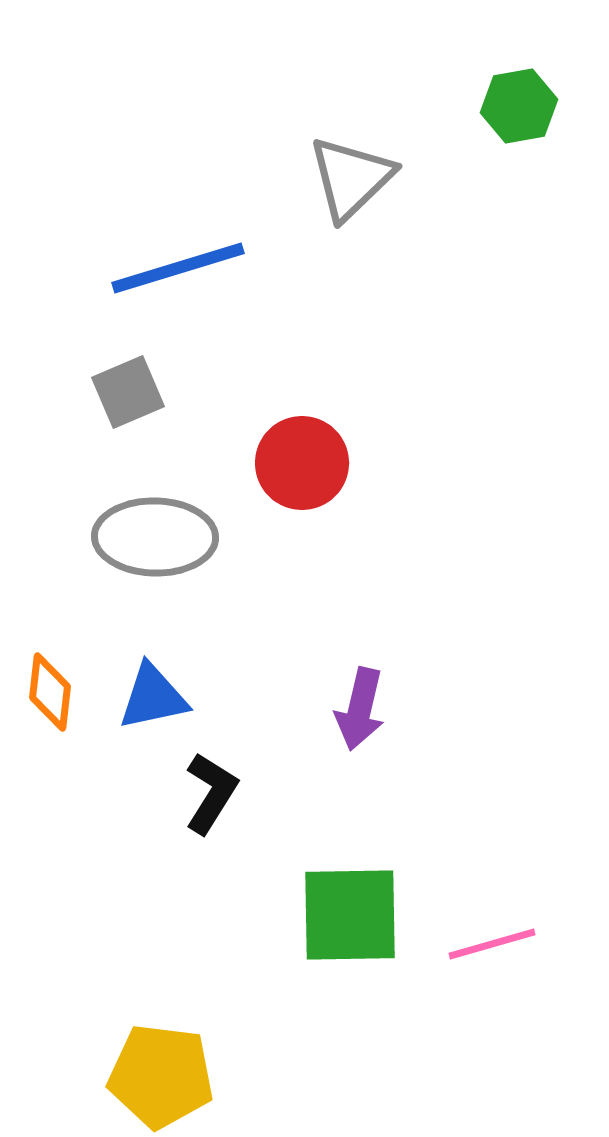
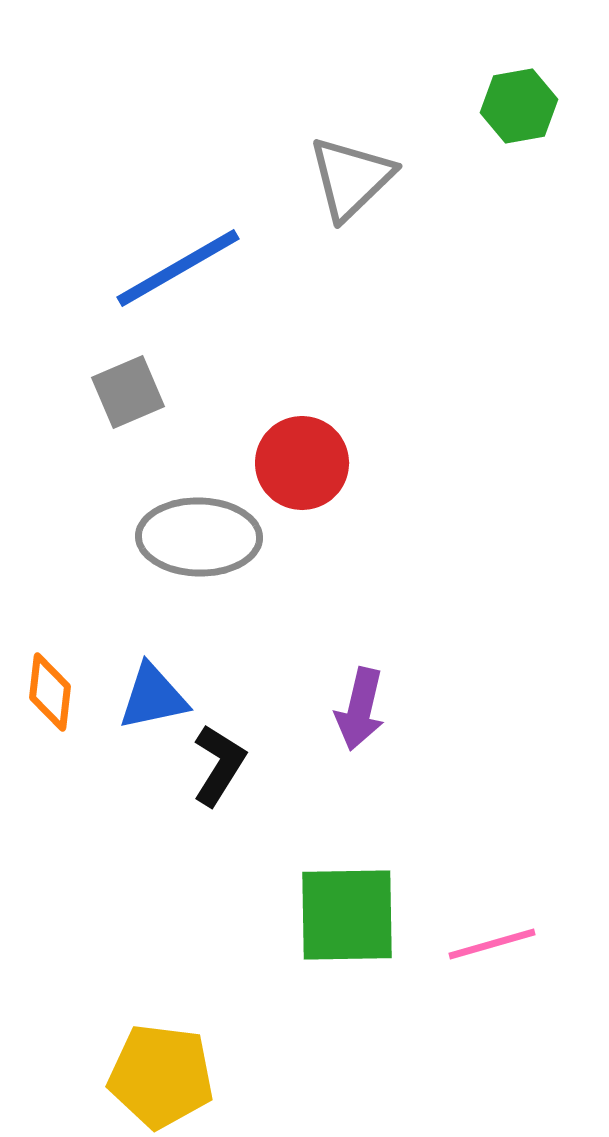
blue line: rotated 13 degrees counterclockwise
gray ellipse: moved 44 px right
black L-shape: moved 8 px right, 28 px up
green square: moved 3 px left
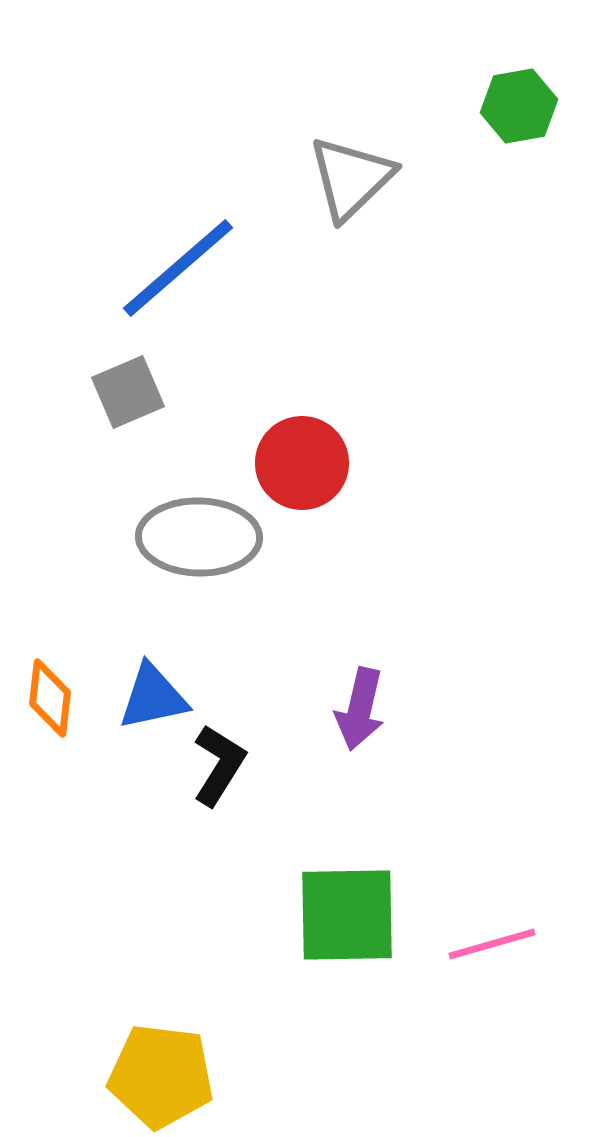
blue line: rotated 11 degrees counterclockwise
orange diamond: moved 6 px down
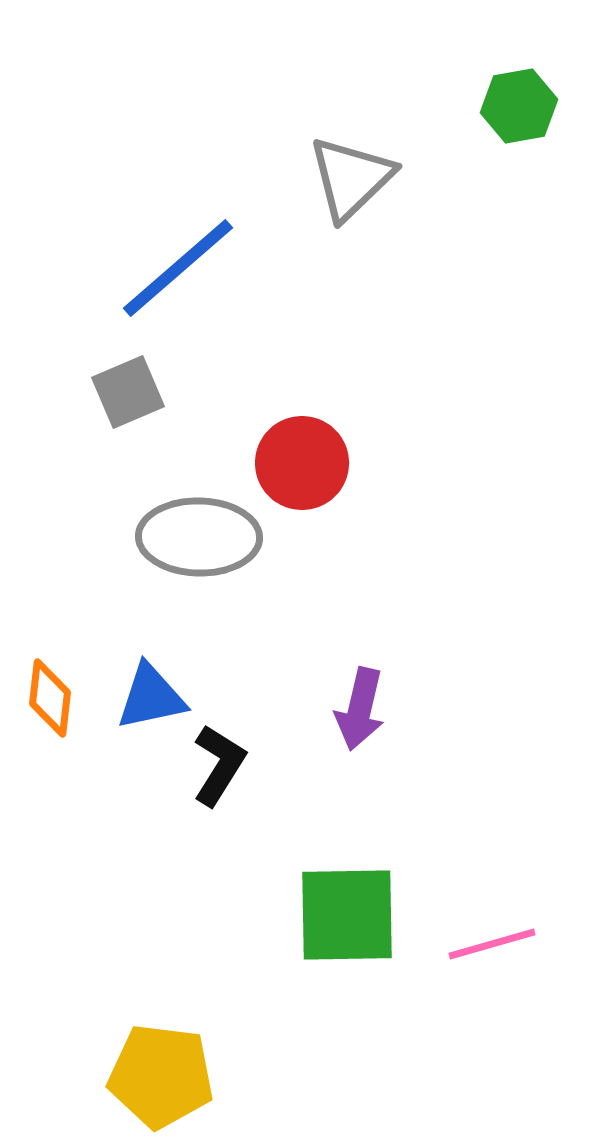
blue triangle: moved 2 px left
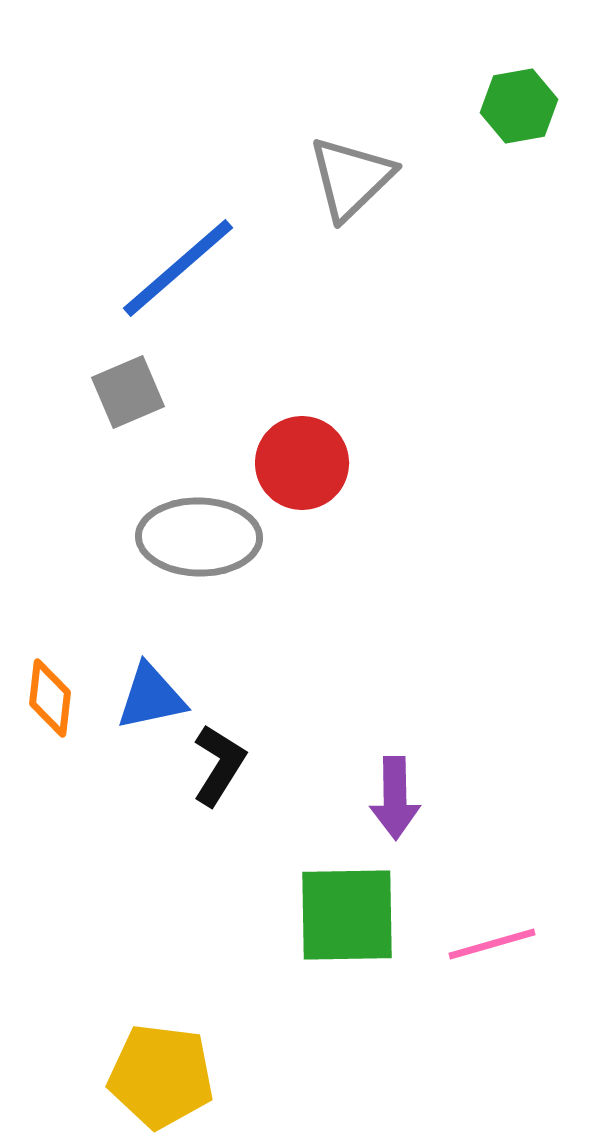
purple arrow: moved 35 px right, 89 px down; rotated 14 degrees counterclockwise
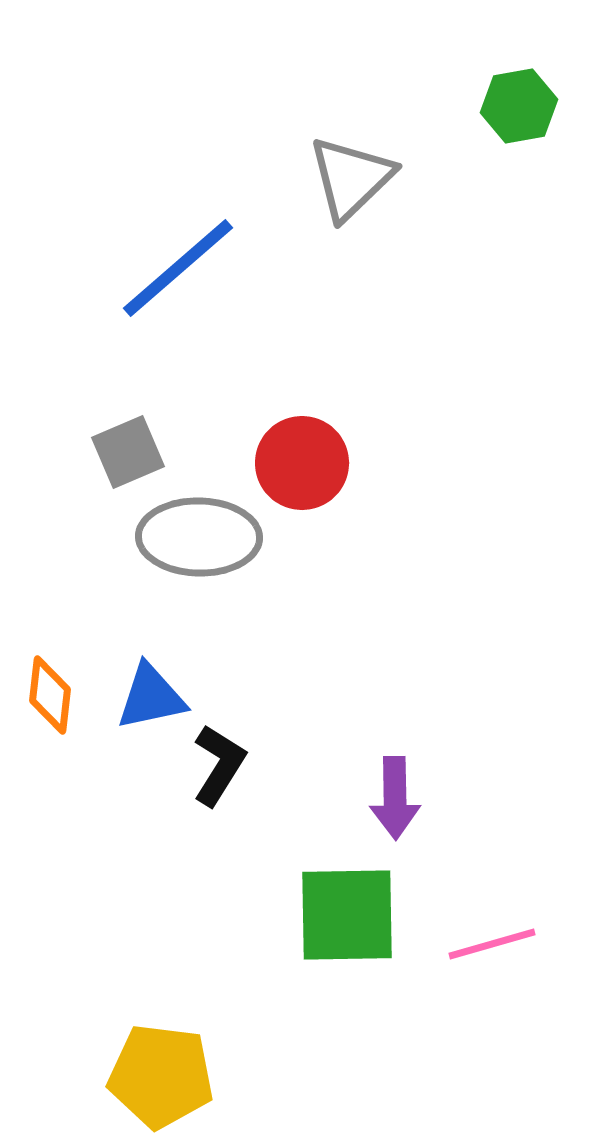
gray square: moved 60 px down
orange diamond: moved 3 px up
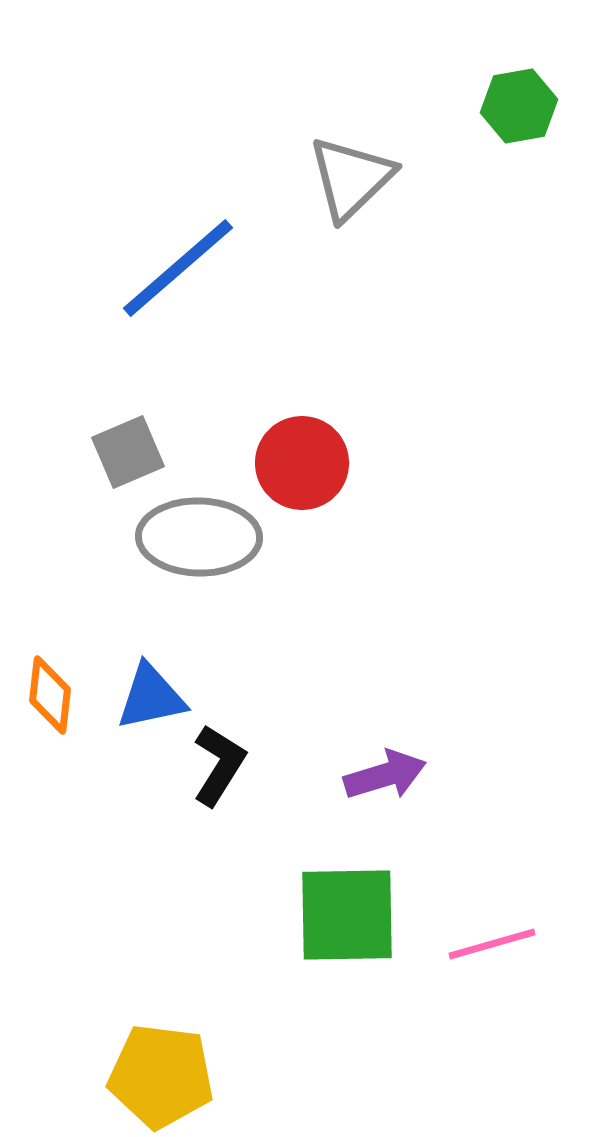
purple arrow: moved 10 px left, 23 px up; rotated 106 degrees counterclockwise
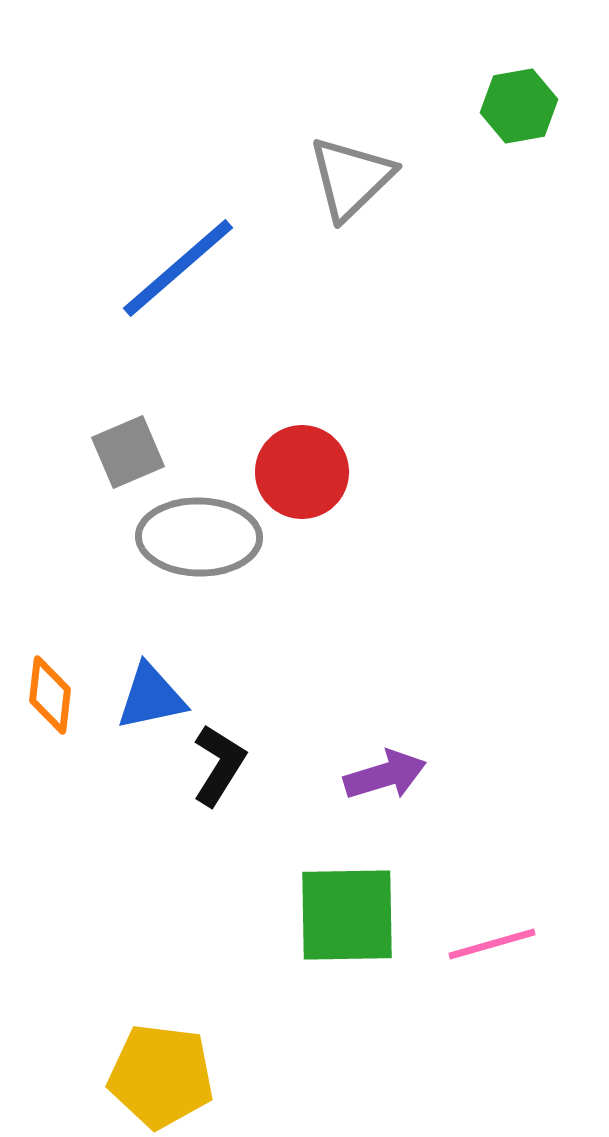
red circle: moved 9 px down
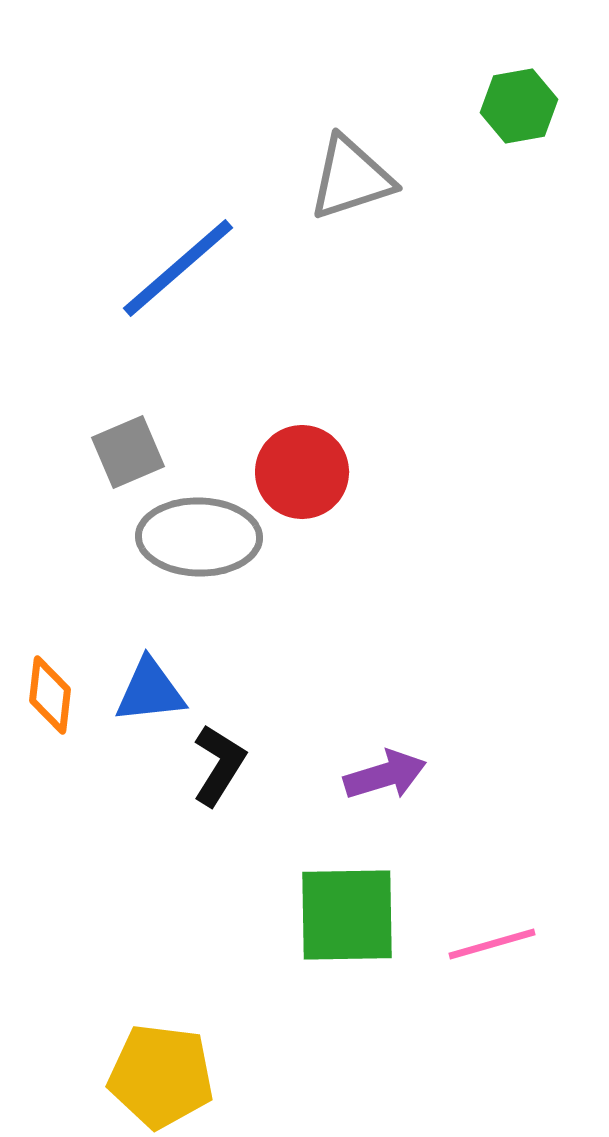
gray triangle: rotated 26 degrees clockwise
blue triangle: moved 1 px left, 6 px up; rotated 6 degrees clockwise
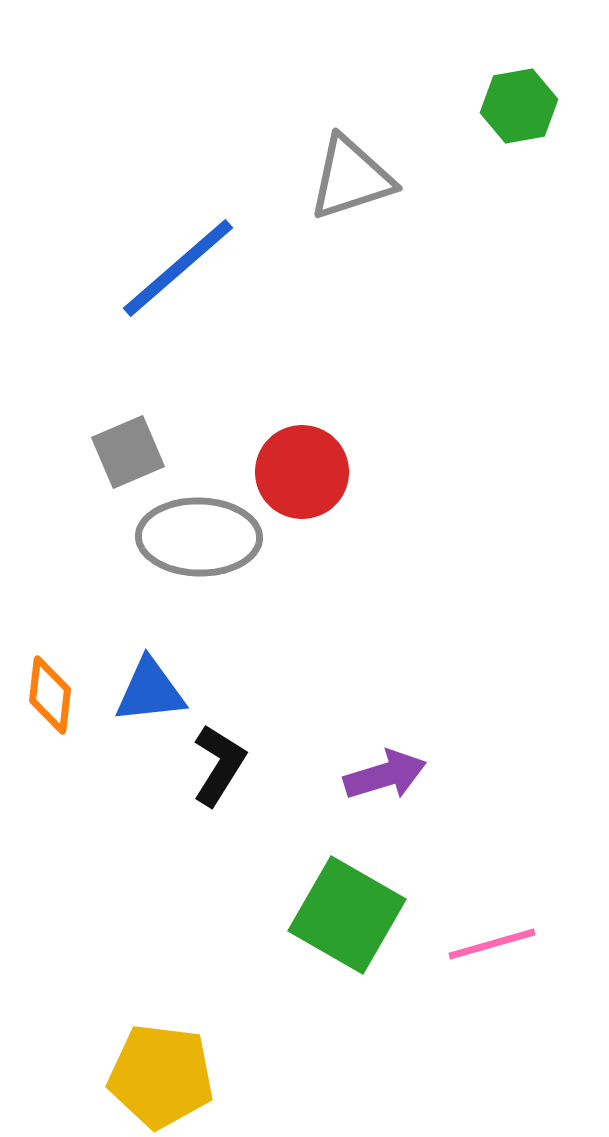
green square: rotated 31 degrees clockwise
